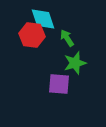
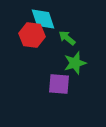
green arrow: rotated 18 degrees counterclockwise
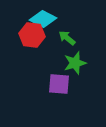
cyan diamond: rotated 44 degrees counterclockwise
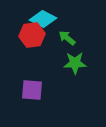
red hexagon: rotated 15 degrees counterclockwise
green star: rotated 15 degrees clockwise
purple square: moved 27 px left, 6 px down
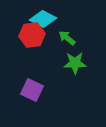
purple square: rotated 20 degrees clockwise
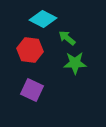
red hexagon: moved 2 px left, 15 px down; rotated 15 degrees clockwise
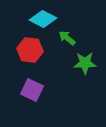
green star: moved 10 px right
